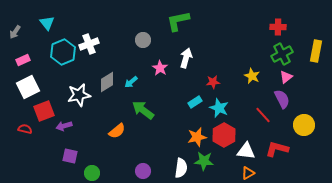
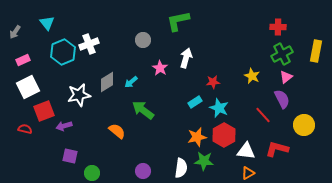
orange semicircle: rotated 102 degrees counterclockwise
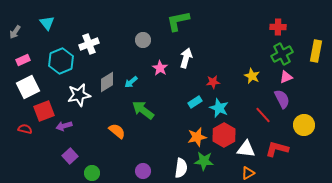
cyan hexagon: moved 2 px left, 9 px down
pink triangle: rotated 16 degrees clockwise
white triangle: moved 2 px up
purple square: rotated 35 degrees clockwise
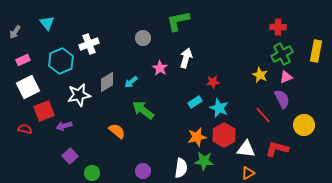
gray circle: moved 2 px up
yellow star: moved 8 px right, 1 px up
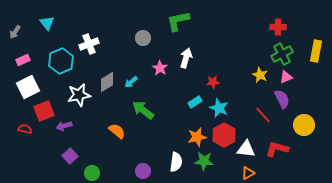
white semicircle: moved 5 px left, 6 px up
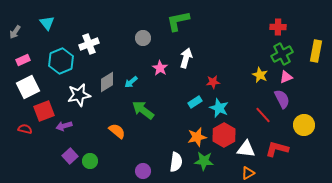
green circle: moved 2 px left, 12 px up
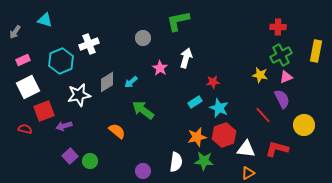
cyan triangle: moved 2 px left, 3 px up; rotated 35 degrees counterclockwise
green cross: moved 1 px left, 1 px down
yellow star: rotated 14 degrees counterclockwise
red hexagon: rotated 10 degrees clockwise
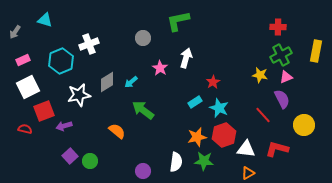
red star: rotated 24 degrees counterclockwise
